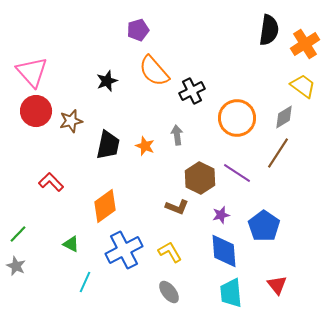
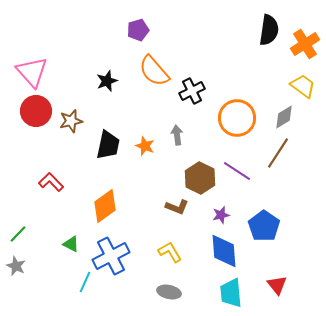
purple line: moved 2 px up
blue cross: moved 13 px left, 6 px down
gray ellipse: rotated 40 degrees counterclockwise
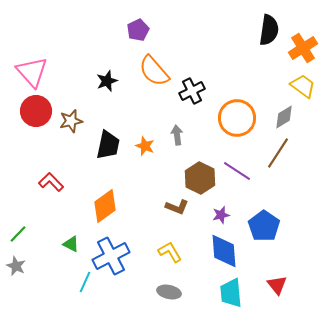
purple pentagon: rotated 10 degrees counterclockwise
orange cross: moved 2 px left, 4 px down
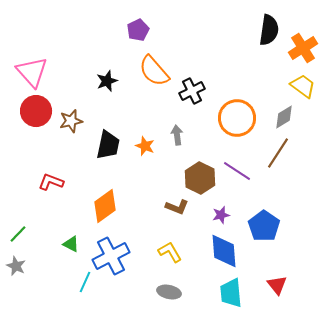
red L-shape: rotated 25 degrees counterclockwise
